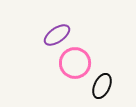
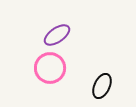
pink circle: moved 25 px left, 5 px down
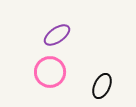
pink circle: moved 4 px down
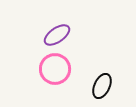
pink circle: moved 5 px right, 3 px up
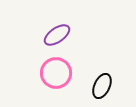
pink circle: moved 1 px right, 4 px down
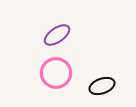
black ellipse: rotated 45 degrees clockwise
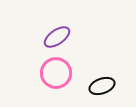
purple ellipse: moved 2 px down
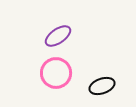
purple ellipse: moved 1 px right, 1 px up
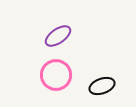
pink circle: moved 2 px down
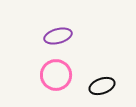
purple ellipse: rotated 20 degrees clockwise
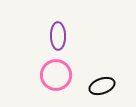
purple ellipse: rotated 76 degrees counterclockwise
